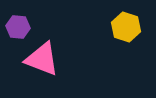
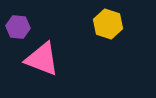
yellow hexagon: moved 18 px left, 3 px up
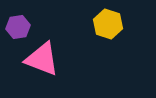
purple hexagon: rotated 15 degrees counterclockwise
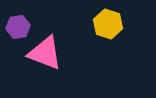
pink triangle: moved 3 px right, 6 px up
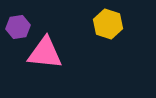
pink triangle: rotated 15 degrees counterclockwise
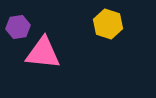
pink triangle: moved 2 px left
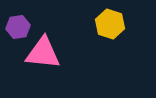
yellow hexagon: moved 2 px right
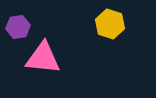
pink triangle: moved 5 px down
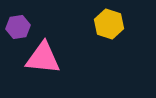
yellow hexagon: moved 1 px left
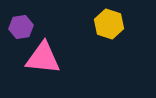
purple hexagon: moved 3 px right
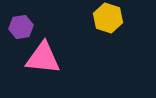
yellow hexagon: moved 1 px left, 6 px up
